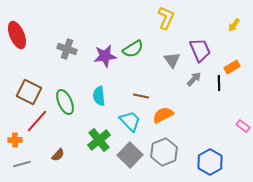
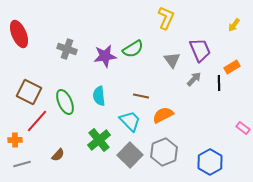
red ellipse: moved 2 px right, 1 px up
pink rectangle: moved 2 px down
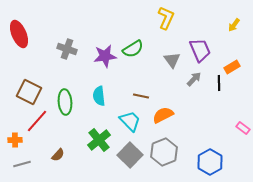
green ellipse: rotated 20 degrees clockwise
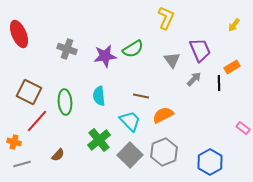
orange cross: moved 1 px left, 2 px down; rotated 16 degrees clockwise
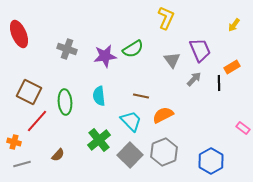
cyan trapezoid: moved 1 px right
blue hexagon: moved 1 px right, 1 px up
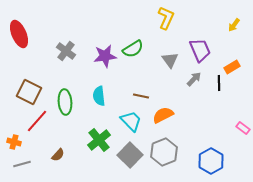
gray cross: moved 1 px left, 2 px down; rotated 18 degrees clockwise
gray triangle: moved 2 px left
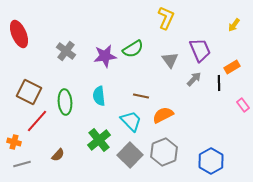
pink rectangle: moved 23 px up; rotated 16 degrees clockwise
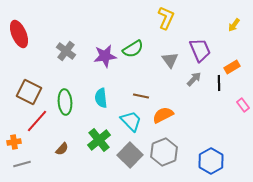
cyan semicircle: moved 2 px right, 2 px down
orange cross: rotated 24 degrees counterclockwise
brown semicircle: moved 4 px right, 6 px up
